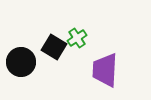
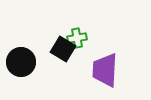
green cross: rotated 24 degrees clockwise
black square: moved 9 px right, 2 px down
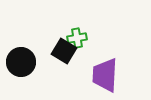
black square: moved 1 px right, 2 px down
purple trapezoid: moved 5 px down
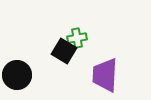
black circle: moved 4 px left, 13 px down
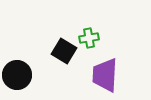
green cross: moved 12 px right
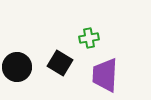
black square: moved 4 px left, 12 px down
black circle: moved 8 px up
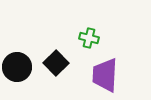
green cross: rotated 24 degrees clockwise
black square: moved 4 px left; rotated 15 degrees clockwise
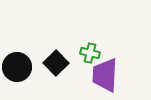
green cross: moved 1 px right, 15 px down
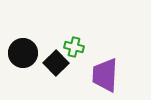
green cross: moved 16 px left, 6 px up
black circle: moved 6 px right, 14 px up
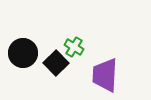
green cross: rotated 18 degrees clockwise
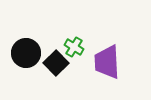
black circle: moved 3 px right
purple trapezoid: moved 2 px right, 13 px up; rotated 6 degrees counterclockwise
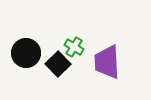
black square: moved 2 px right, 1 px down
